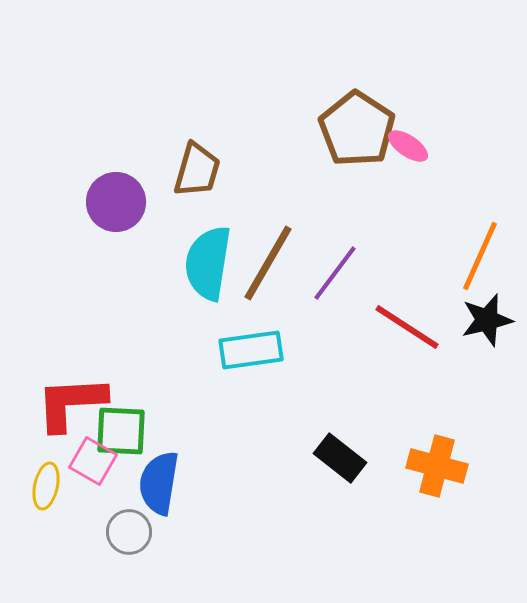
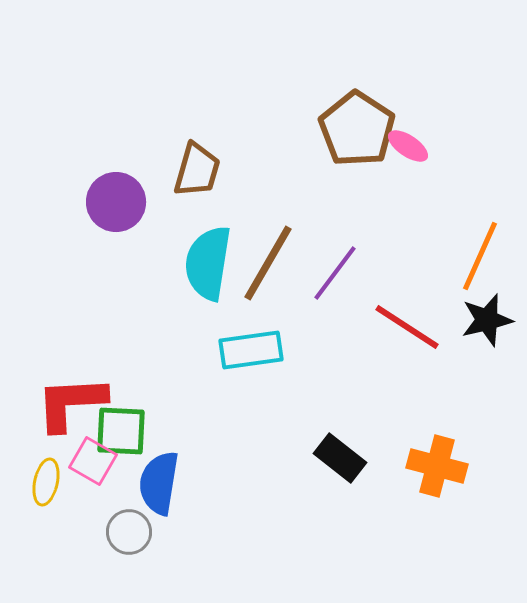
yellow ellipse: moved 4 px up
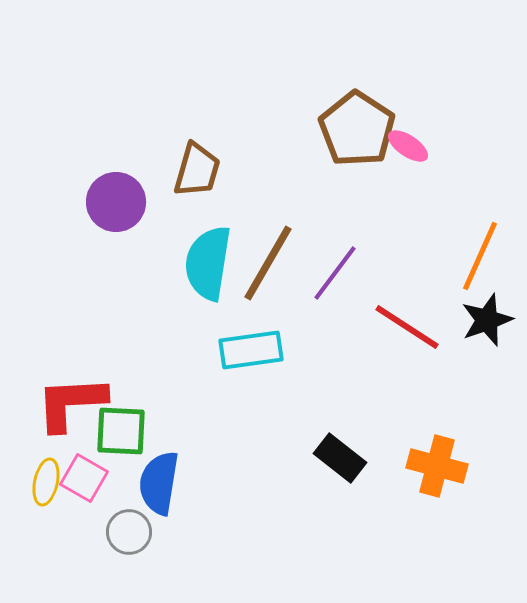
black star: rotated 6 degrees counterclockwise
pink square: moved 9 px left, 17 px down
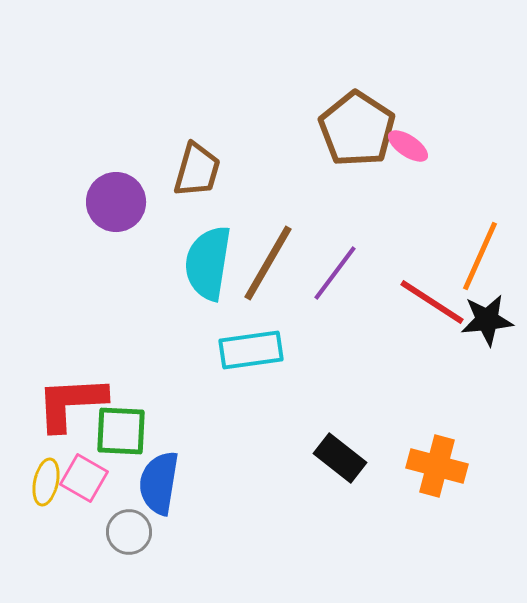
black star: rotated 14 degrees clockwise
red line: moved 25 px right, 25 px up
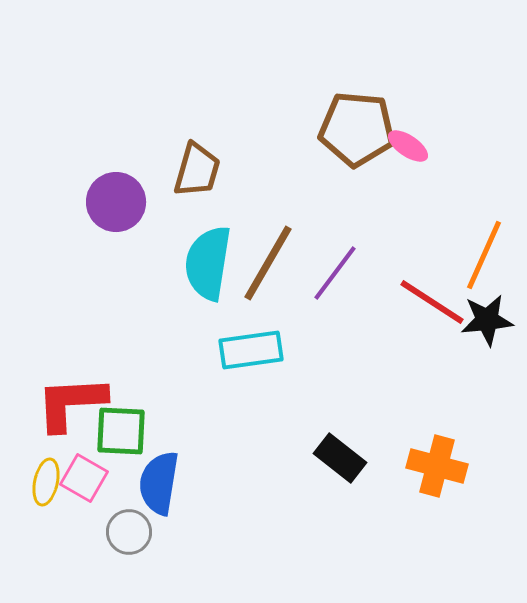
brown pentagon: rotated 28 degrees counterclockwise
orange line: moved 4 px right, 1 px up
